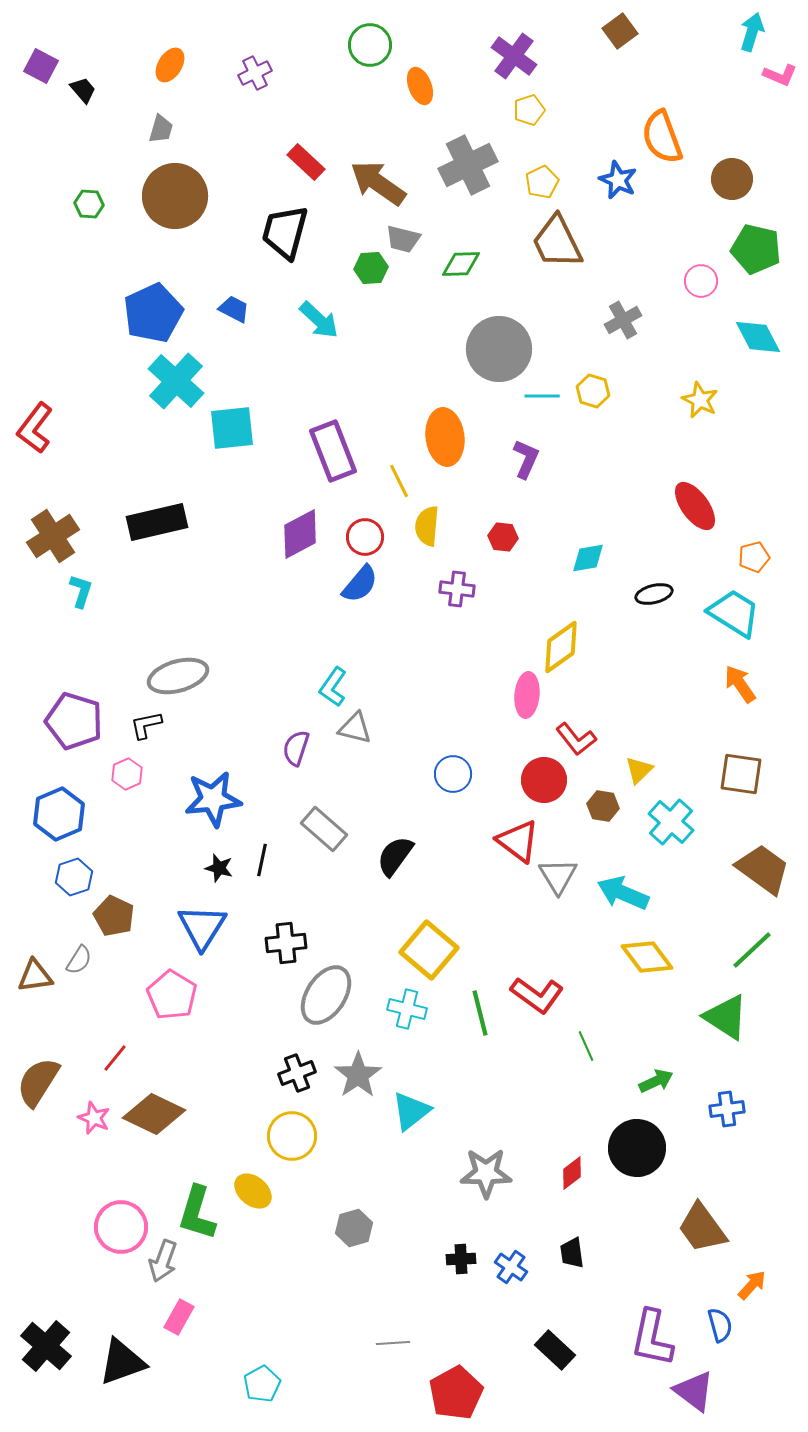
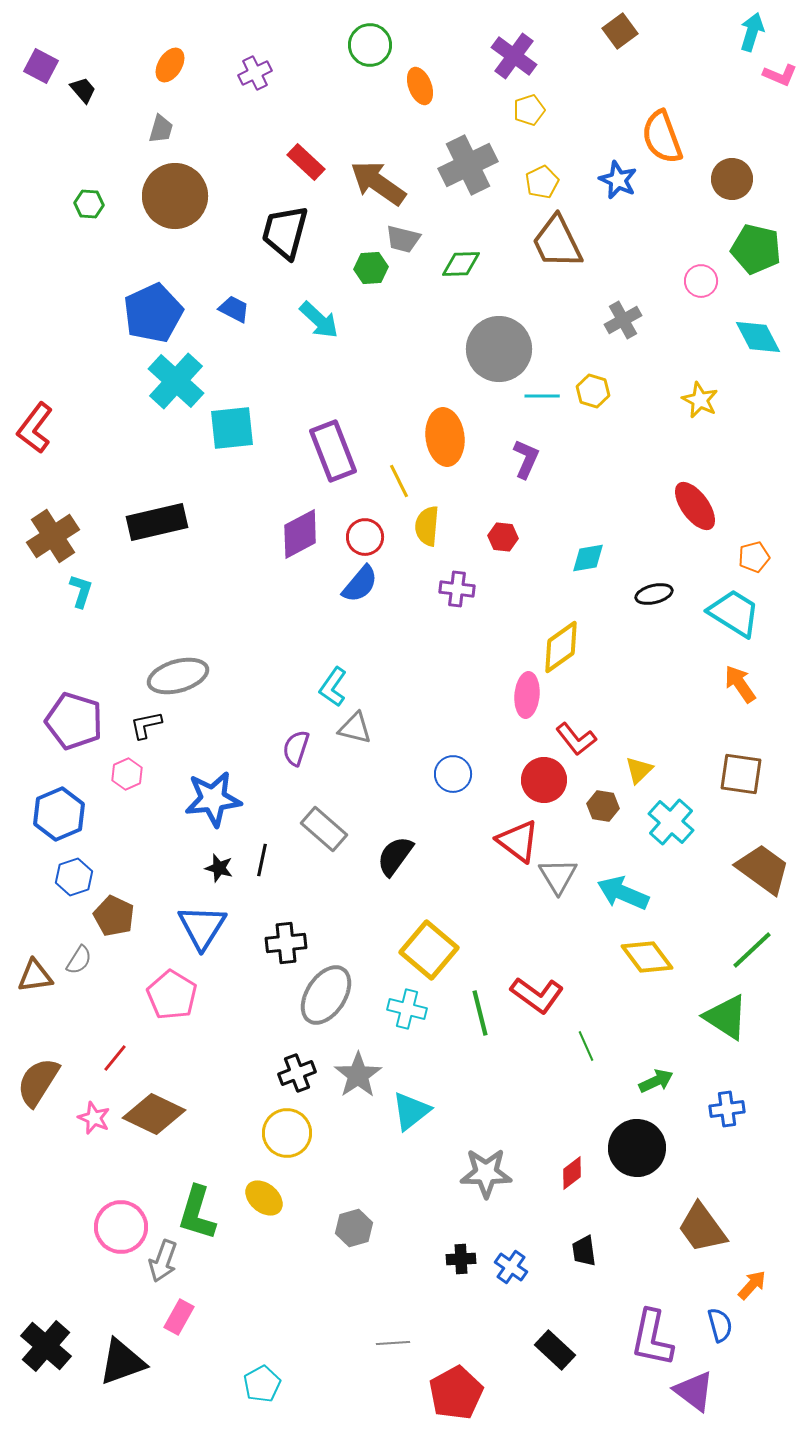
yellow circle at (292, 1136): moved 5 px left, 3 px up
yellow ellipse at (253, 1191): moved 11 px right, 7 px down
black trapezoid at (572, 1253): moved 12 px right, 2 px up
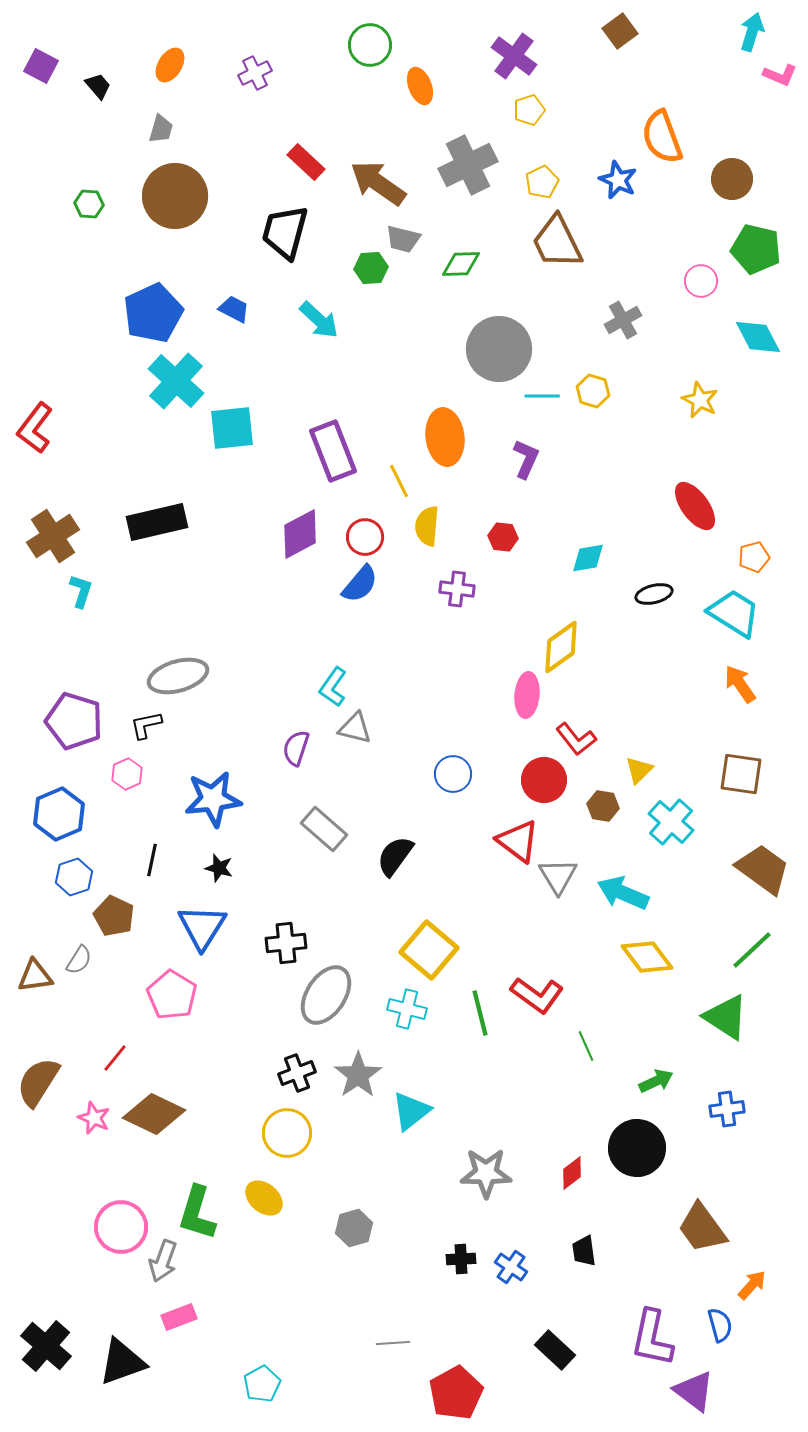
black trapezoid at (83, 90): moved 15 px right, 4 px up
black line at (262, 860): moved 110 px left
pink rectangle at (179, 1317): rotated 40 degrees clockwise
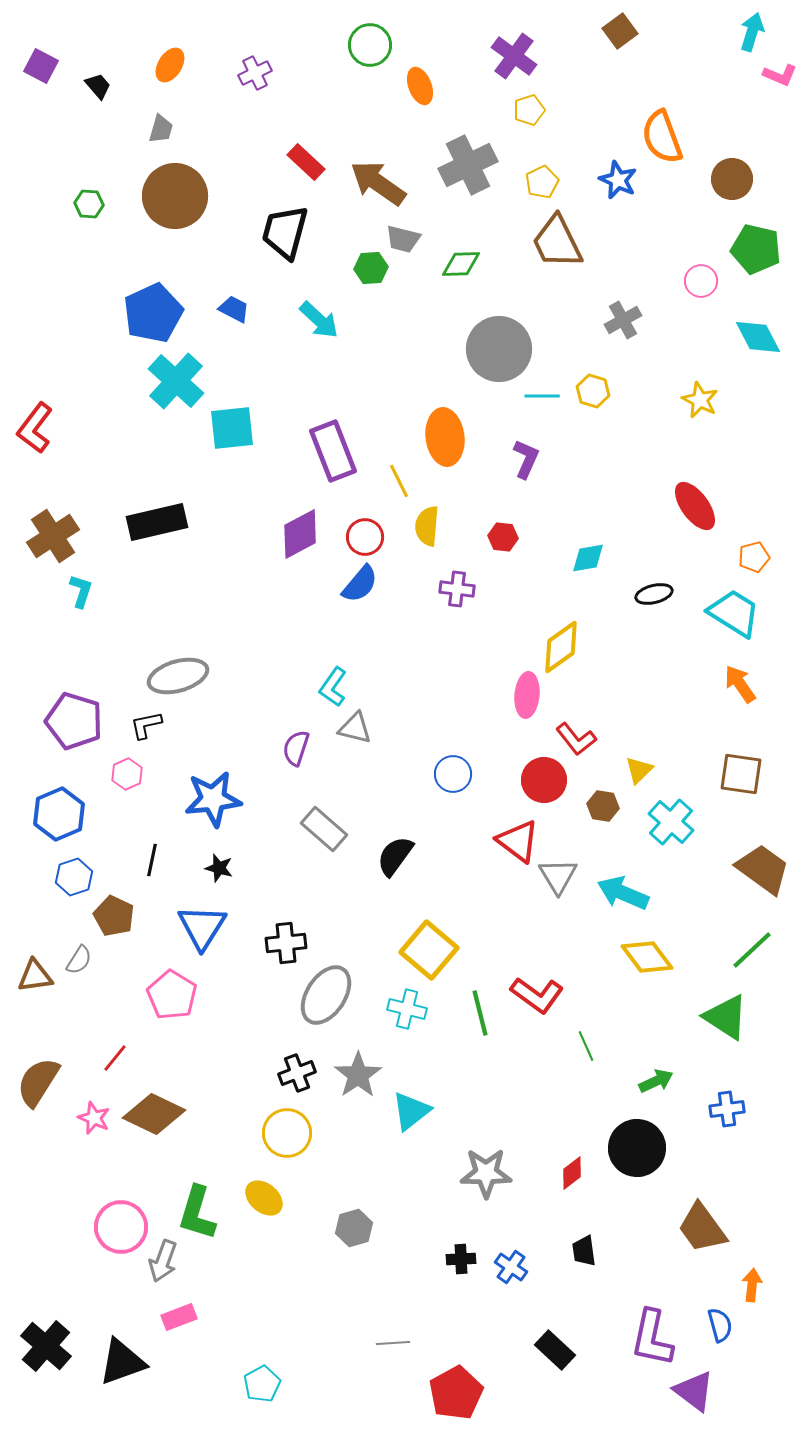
orange arrow at (752, 1285): rotated 36 degrees counterclockwise
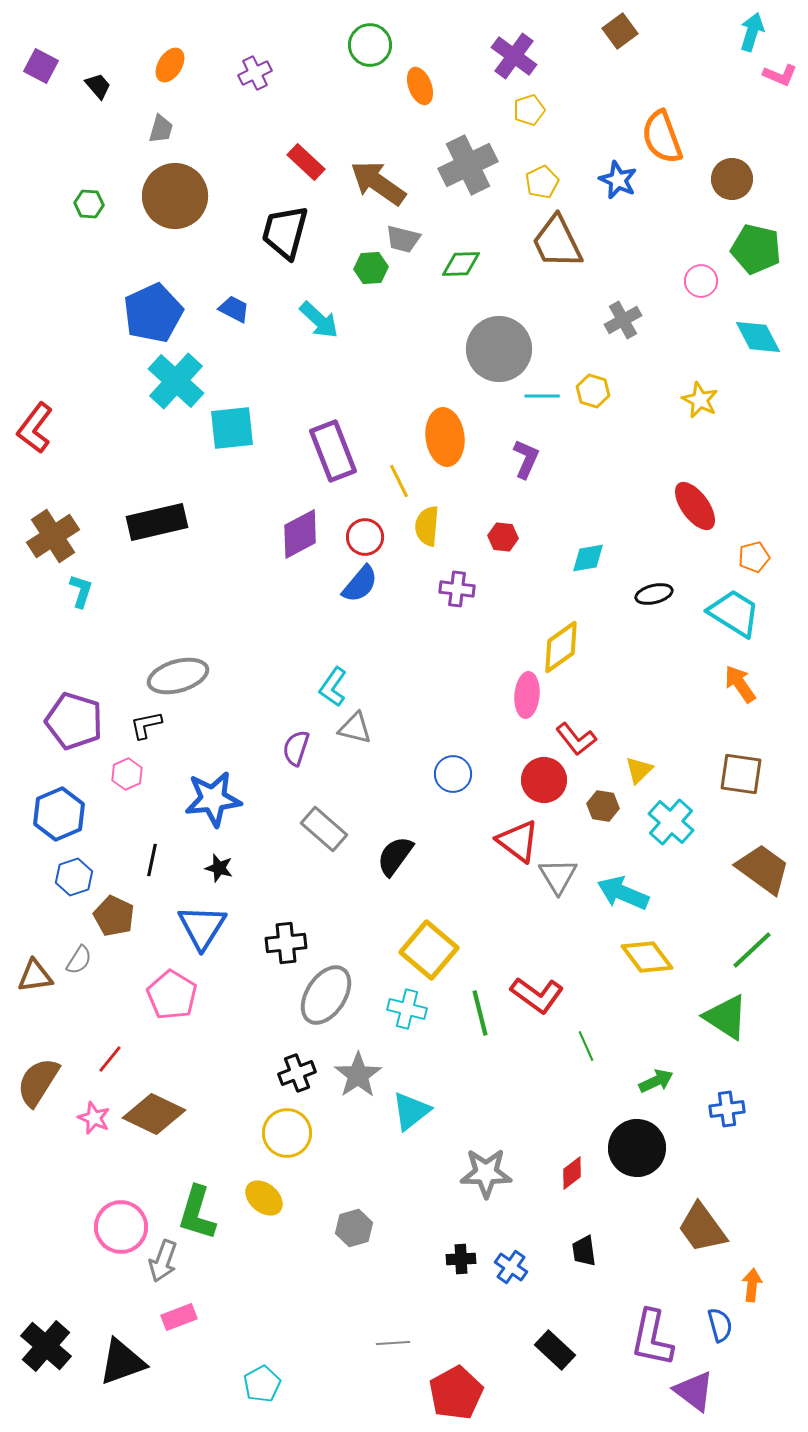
red line at (115, 1058): moved 5 px left, 1 px down
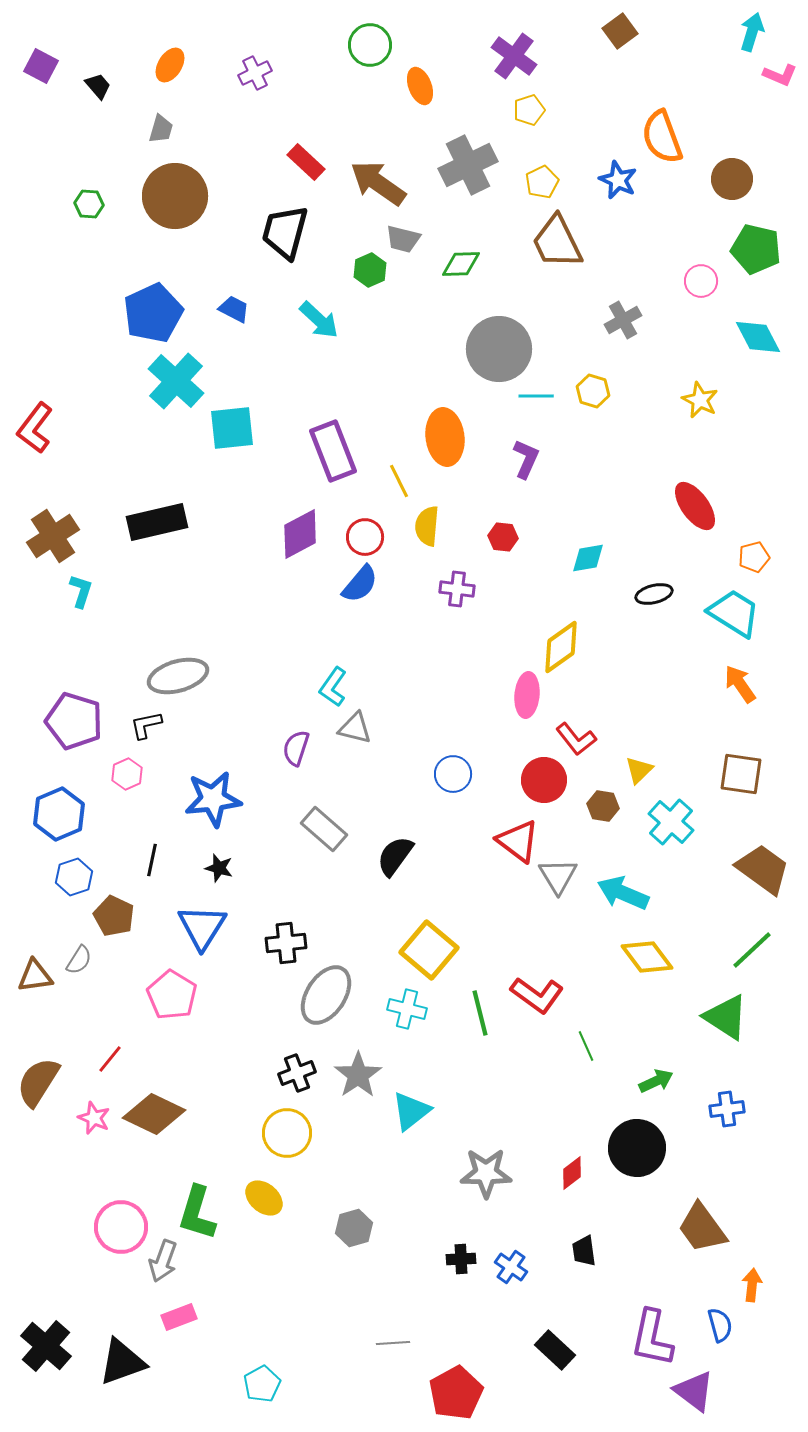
green hexagon at (371, 268): moved 1 px left, 2 px down; rotated 20 degrees counterclockwise
cyan line at (542, 396): moved 6 px left
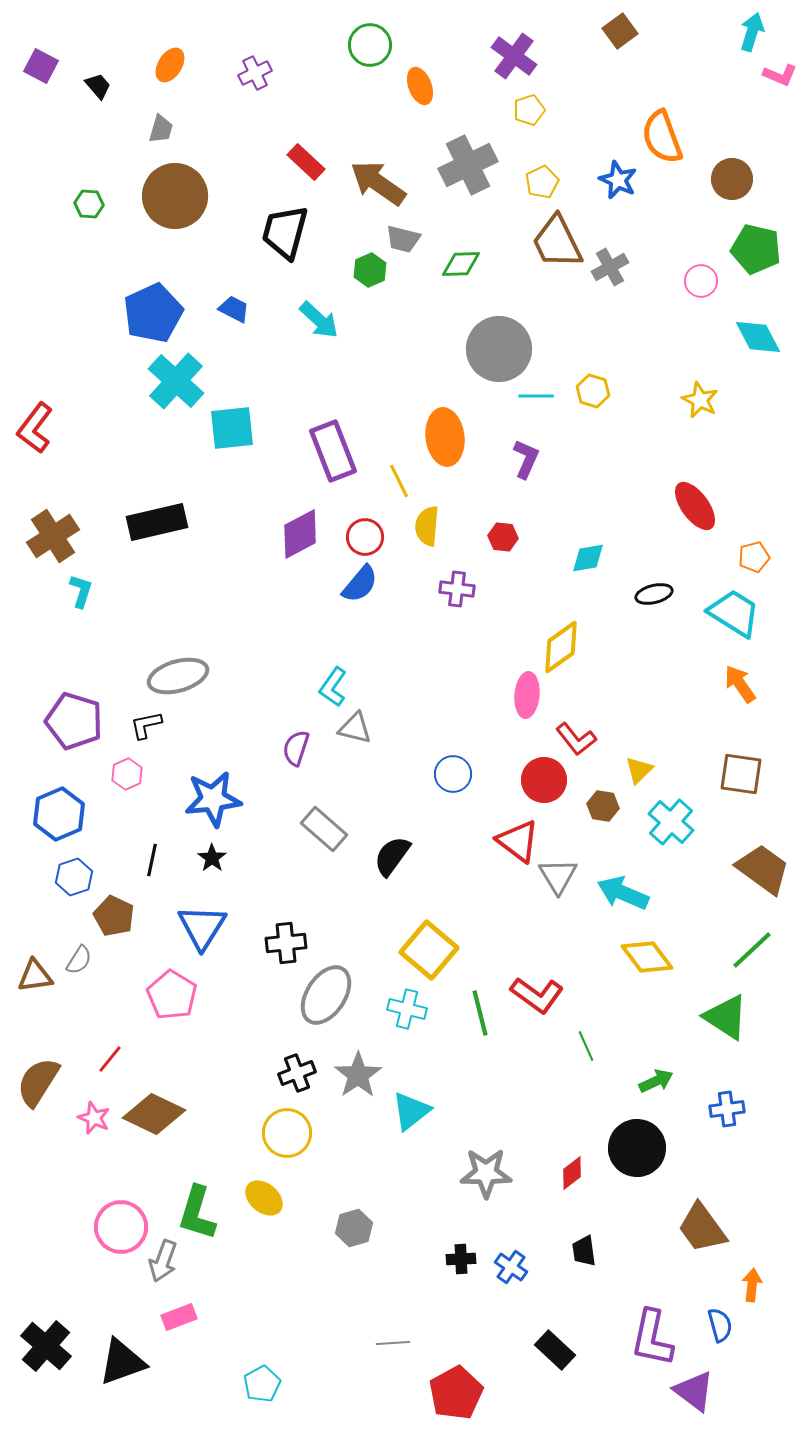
gray cross at (623, 320): moved 13 px left, 53 px up
black semicircle at (395, 856): moved 3 px left
black star at (219, 868): moved 7 px left, 10 px up; rotated 20 degrees clockwise
